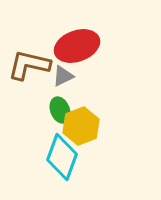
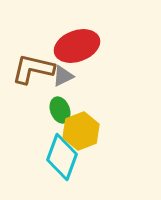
brown L-shape: moved 4 px right, 4 px down
yellow hexagon: moved 5 px down
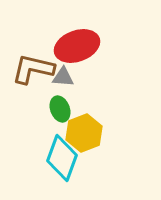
gray triangle: moved 1 px down; rotated 30 degrees clockwise
green ellipse: moved 1 px up
yellow hexagon: moved 3 px right, 2 px down
cyan diamond: moved 1 px down
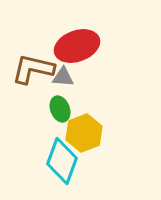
cyan diamond: moved 3 px down
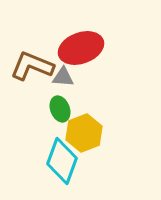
red ellipse: moved 4 px right, 2 px down
brown L-shape: moved 1 px left, 3 px up; rotated 9 degrees clockwise
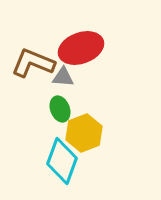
brown L-shape: moved 1 px right, 3 px up
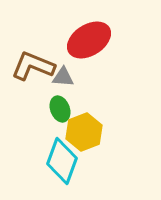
red ellipse: moved 8 px right, 8 px up; rotated 12 degrees counterclockwise
brown L-shape: moved 3 px down
yellow hexagon: moved 1 px up
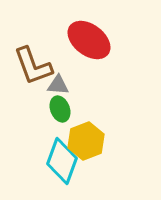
red ellipse: rotated 69 degrees clockwise
brown L-shape: rotated 132 degrees counterclockwise
gray triangle: moved 5 px left, 8 px down
yellow hexagon: moved 2 px right, 9 px down
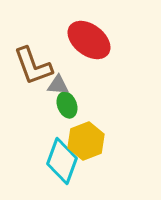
green ellipse: moved 7 px right, 4 px up
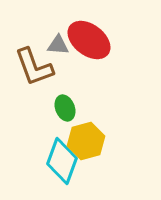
brown L-shape: moved 1 px right, 1 px down
gray triangle: moved 40 px up
green ellipse: moved 2 px left, 3 px down
yellow hexagon: rotated 6 degrees clockwise
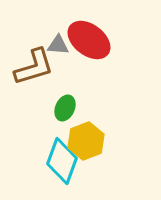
brown L-shape: rotated 87 degrees counterclockwise
green ellipse: rotated 45 degrees clockwise
yellow hexagon: rotated 6 degrees counterclockwise
